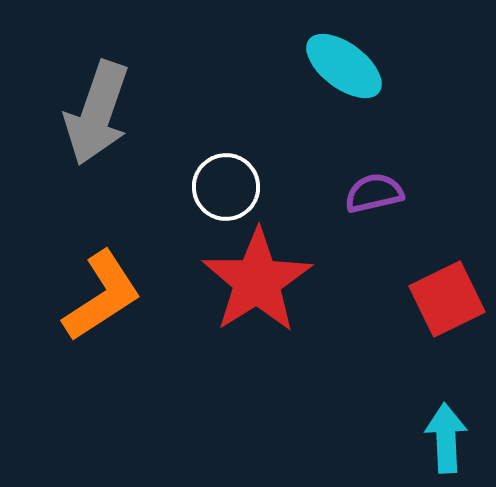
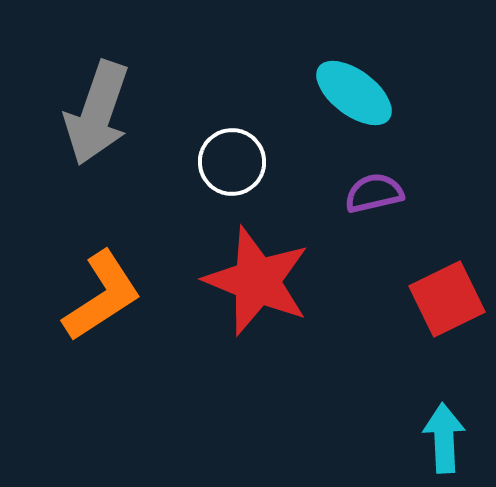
cyan ellipse: moved 10 px right, 27 px down
white circle: moved 6 px right, 25 px up
red star: rotated 18 degrees counterclockwise
cyan arrow: moved 2 px left
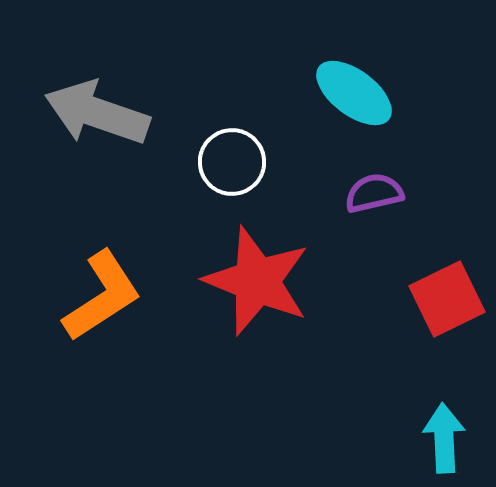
gray arrow: rotated 90 degrees clockwise
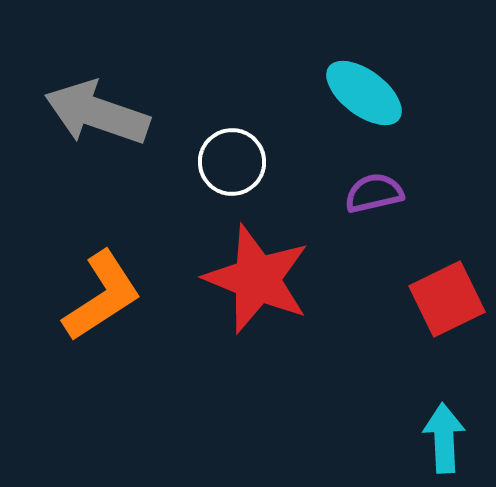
cyan ellipse: moved 10 px right
red star: moved 2 px up
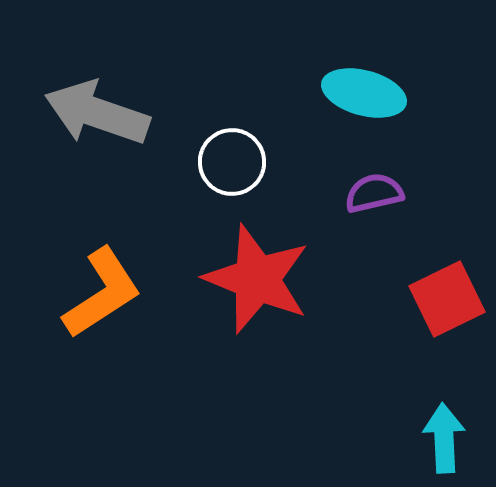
cyan ellipse: rotated 22 degrees counterclockwise
orange L-shape: moved 3 px up
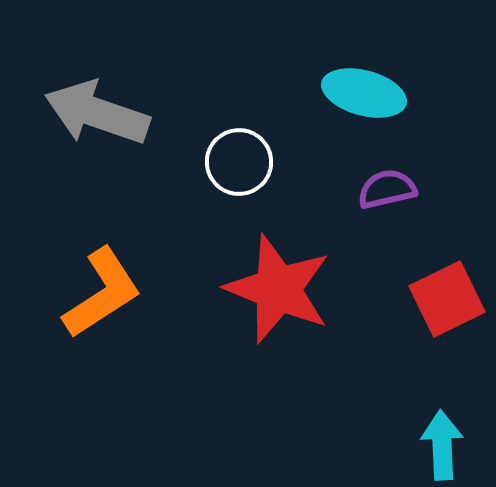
white circle: moved 7 px right
purple semicircle: moved 13 px right, 4 px up
red star: moved 21 px right, 10 px down
cyan arrow: moved 2 px left, 7 px down
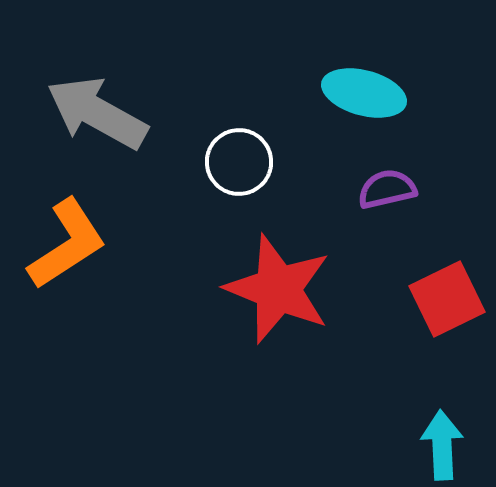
gray arrow: rotated 10 degrees clockwise
orange L-shape: moved 35 px left, 49 px up
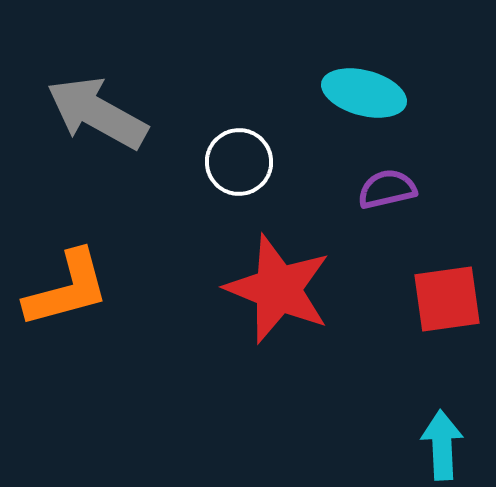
orange L-shape: moved 45 px down; rotated 18 degrees clockwise
red square: rotated 18 degrees clockwise
